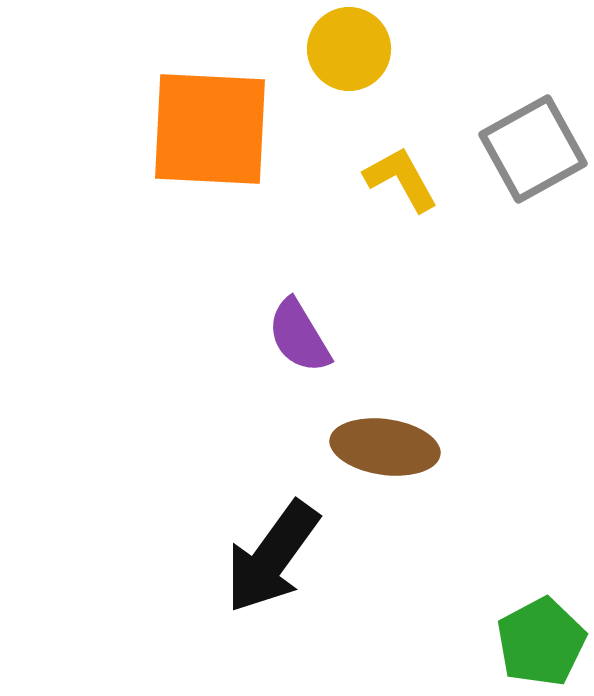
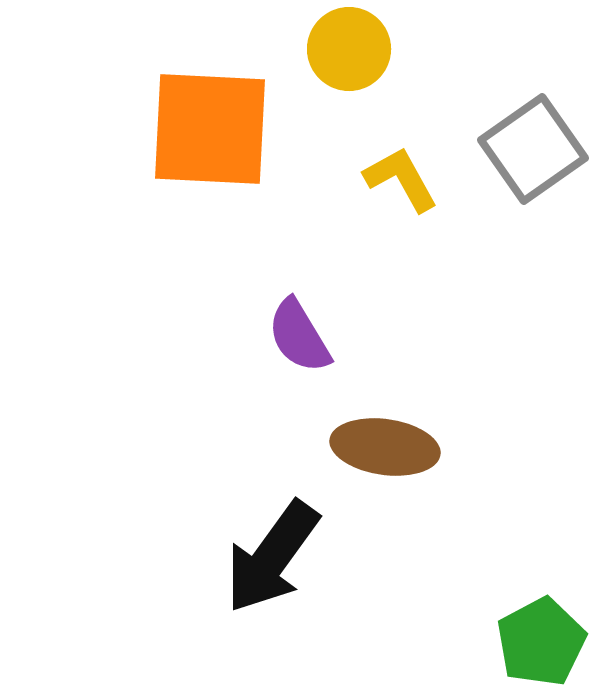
gray square: rotated 6 degrees counterclockwise
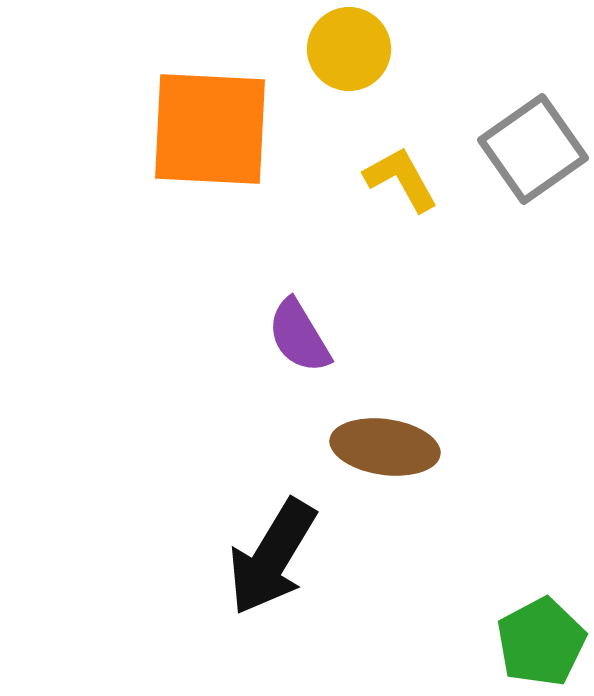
black arrow: rotated 5 degrees counterclockwise
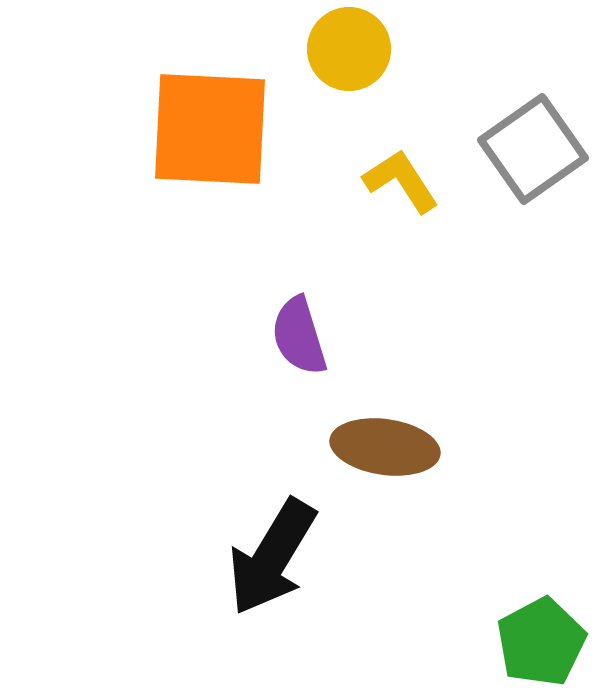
yellow L-shape: moved 2 px down; rotated 4 degrees counterclockwise
purple semicircle: rotated 14 degrees clockwise
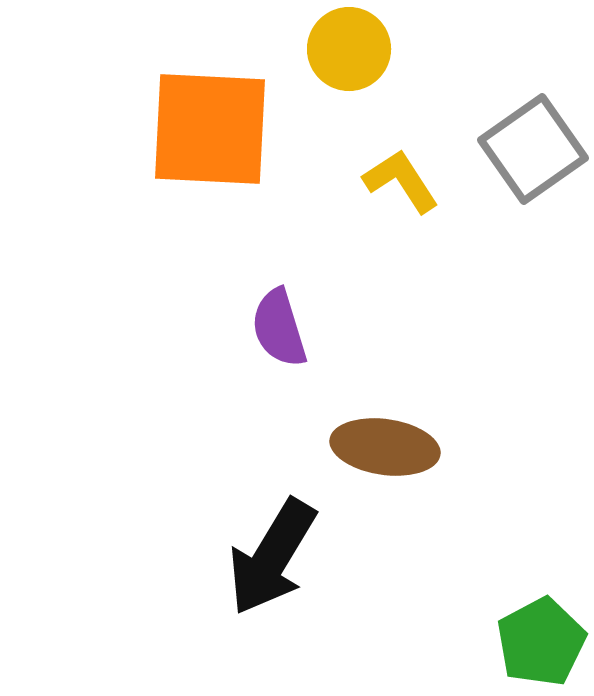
purple semicircle: moved 20 px left, 8 px up
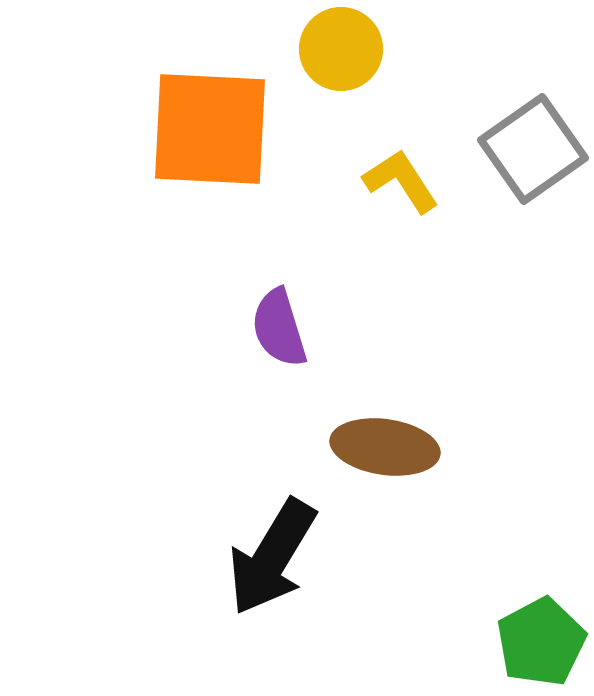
yellow circle: moved 8 px left
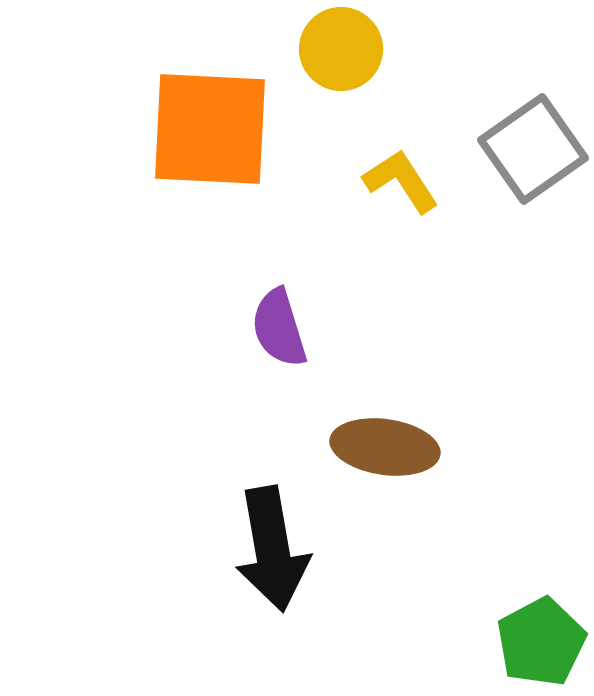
black arrow: moved 8 px up; rotated 41 degrees counterclockwise
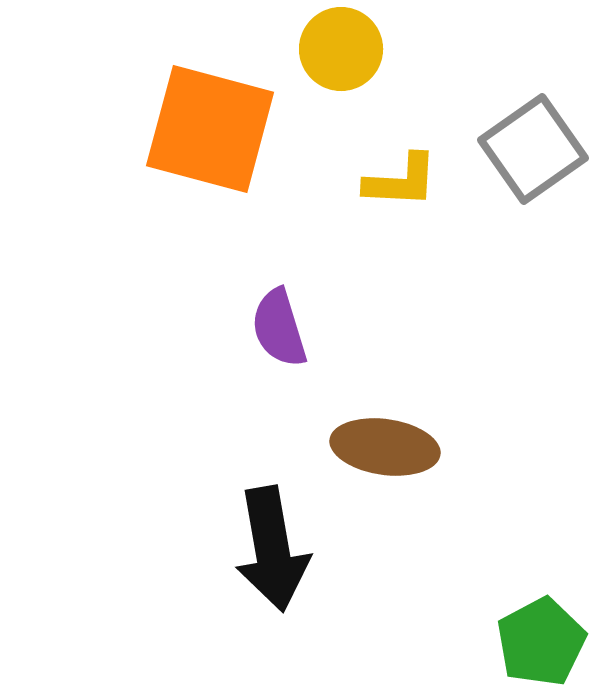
orange square: rotated 12 degrees clockwise
yellow L-shape: rotated 126 degrees clockwise
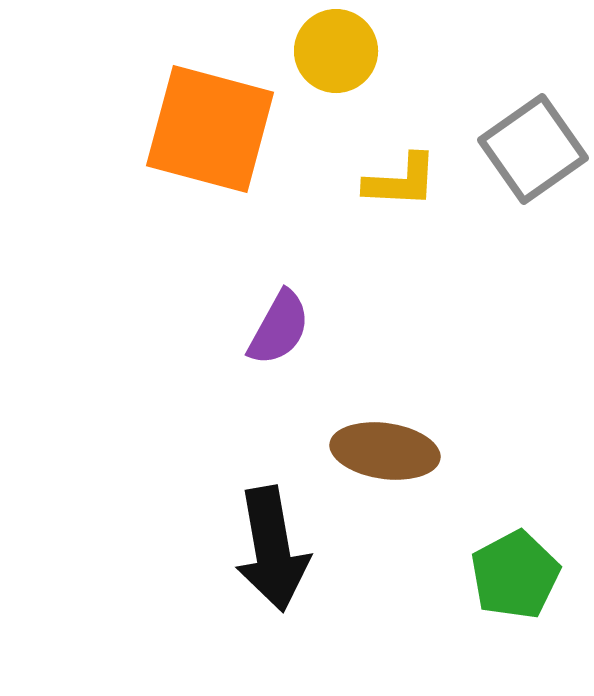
yellow circle: moved 5 px left, 2 px down
purple semicircle: rotated 134 degrees counterclockwise
brown ellipse: moved 4 px down
green pentagon: moved 26 px left, 67 px up
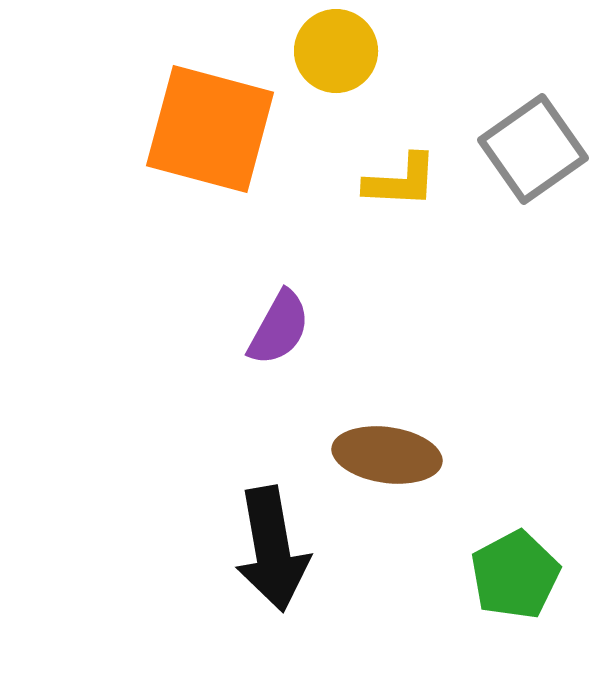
brown ellipse: moved 2 px right, 4 px down
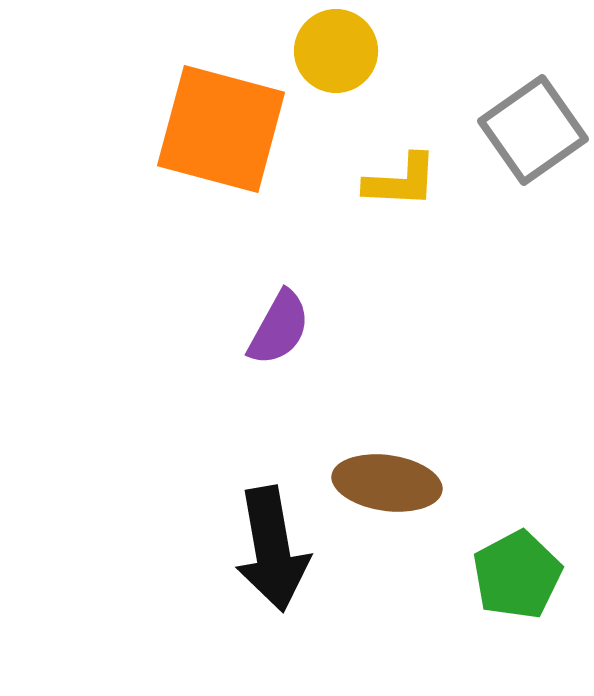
orange square: moved 11 px right
gray square: moved 19 px up
brown ellipse: moved 28 px down
green pentagon: moved 2 px right
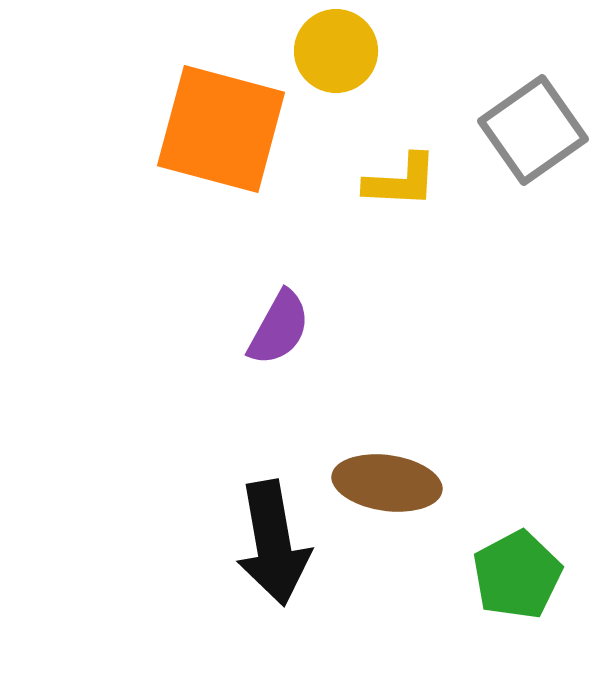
black arrow: moved 1 px right, 6 px up
